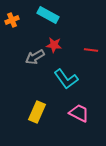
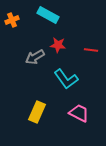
red star: moved 4 px right
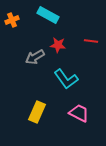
red line: moved 9 px up
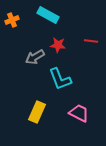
cyan L-shape: moved 6 px left; rotated 15 degrees clockwise
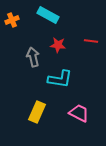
gray arrow: moved 2 px left; rotated 108 degrees clockwise
cyan L-shape: rotated 60 degrees counterclockwise
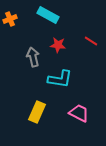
orange cross: moved 2 px left, 1 px up
red line: rotated 24 degrees clockwise
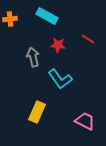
cyan rectangle: moved 1 px left, 1 px down
orange cross: rotated 16 degrees clockwise
red line: moved 3 px left, 2 px up
cyan L-shape: rotated 45 degrees clockwise
pink trapezoid: moved 6 px right, 8 px down
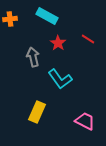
red star: moved 2 px up; rotated 28 degrees clockwise
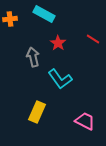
cyan rectangle: moved 3 px left, 2 px up
red line: moved 5 px right
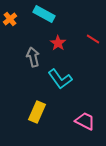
orange cross: rotated 32 degrees counterclockwise
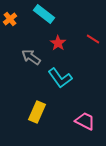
cyan rectangle: rotated 10 degrees clockwise
gray arrow: moved 2 px left; rotated 42 degrees counterclockwise
cyan L-shape: moved 1 px up
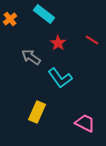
red line: moved 1 px left, 1 px down
pink trapezoid: moved 2 px down
